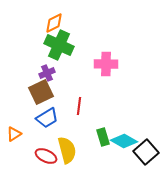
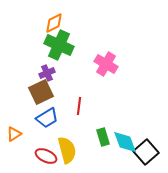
pink cross: rotated 30 degrees clockwise
cyan diamond: moved 1 px right, 1 px down; rotated 40 degrees clockwise
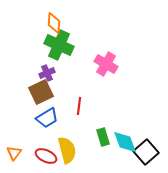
orange diamond: rotated 60 degrees counterclockwise
orange triangle: moved 19 px down; rotated 21 degrees counterclockwise
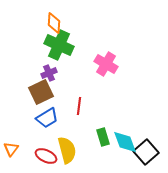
purple cross: moved 2 px right
orange triangle: moved 3 px left, 4 px up
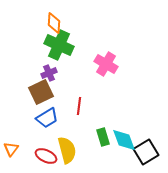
cyan diamond: moved 1 px left, 2 px up
black square: rotated 10 degrees clockwise
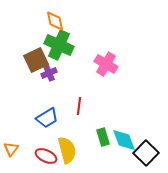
orange diamond: moved 1 px right, 2 px up; rotated 15 degrees counterclockwise
brown square: moved 5 px left, 32 px up
black square: moved 1 px down; rotated 15 degrees counterclockwise
